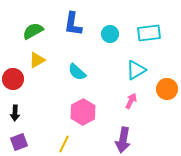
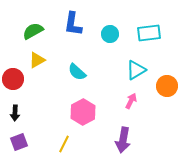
orange circle: moved 3 px up
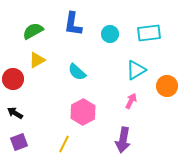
black arrow: rotated 119 degrees clockwise
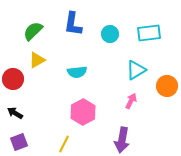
green semicircle: rotated 15 degrees counterclockwise
cyan semicircle: rotated 48 degrees counterclockwise
purple arrow: moved 1 px left
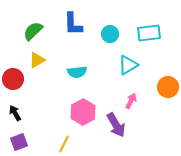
blue L-shape: rotated 10 degrees counterclockwise
cyan triangle: moved 8 px left, 5 px up
orange circle: moved 1 px right, 1 px down
black arrow: rotated 28 degrees clockwise
purple arrow: moved 6 px left, 15 px up; rotated 40 degrees counterclockwise
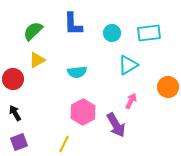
cyan circle: moved 2 px right, 1 px up
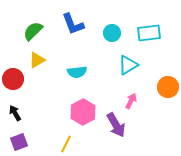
blue L-shape: rotated 20 degrees counterclockwise
yellow line: moved 2 px right
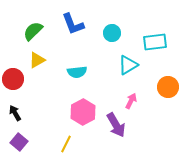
cyan rectangle: moved 6 px right, 9 px down
purple square: rotated 30 degrees counterclockwise
